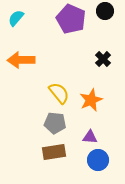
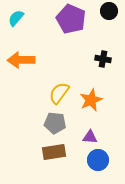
black circle: moved 4 px right
black cross: rotated 35 degrees counterclockwise
yellow semicircle: rotated 105 degrees counterclockwise
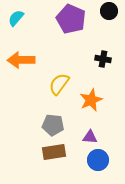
yellow semicircle: moved 9 px up
gray pentagon: moved 2 px left, 2 px down
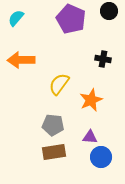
blue circle: moved 3 px right, 3 px up
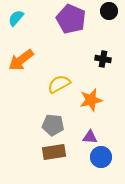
orange arrow: rotated 36 degrees counterclockwise
yellow semicircle: rotated 25 degrees clockwise
orange star: rotated 10 degrees clockwise
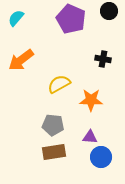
orange star: rotated 15 degrees clockwise
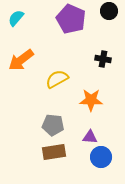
yellow semicircle: moved 2 px left, 5 px up
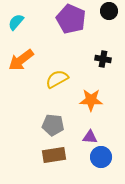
cyan semicircle: moved 4 px down
brown rectangle: moved 3 px down
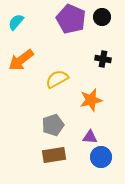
black circle: moved 7 px left, 6 px down
orange star: rotated 15 degrees counterclockwise
gray pentagon: rotated 25 degrees counterclockwise
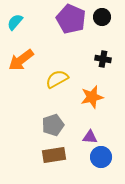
cyan semicircle: moved 1 px left
orange star: moved 1 px right, 3 px up
